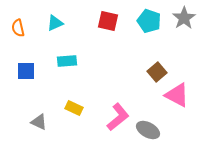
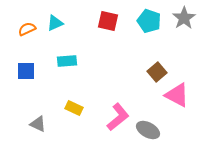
orange semicircle: moved 9 px right, 1 px down; rotated 78 degrees clockwise
gray triangle: moved 1 px left, 2 px down
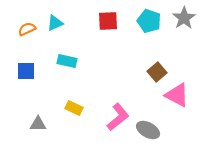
red square: rotated 15 degrees counterclockwise
cyan rectangle: rotated 18 degrees clockwise
gray triangle: rotated 24 degrees counterclockwise
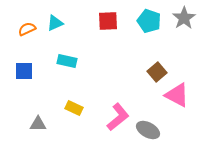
blue square: moved 2 px left
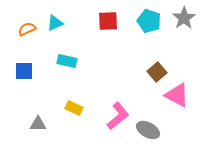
pink L-shape: moved 1 px up
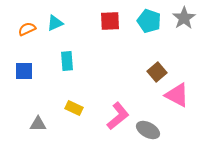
red square: moved 2 px right
cyan rectangle: rotated 72 degrees clockwise
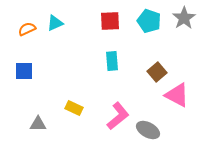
cyan rectangle: moved 45 px right
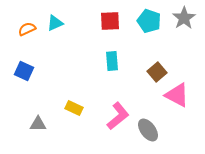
blue square: rotated 24 degrees clockwise
gray ellipse: rotated 25 degrees clockwise
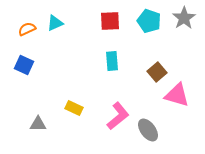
blue square: moved 6 px up
pink triangle: rotated 12 degrees counterclockwise
